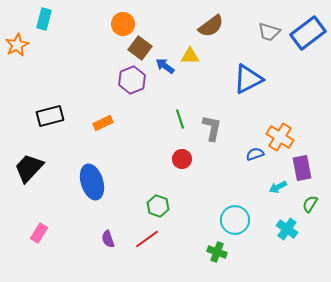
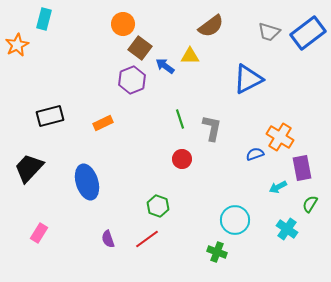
blue ellipse: moved 5 px left
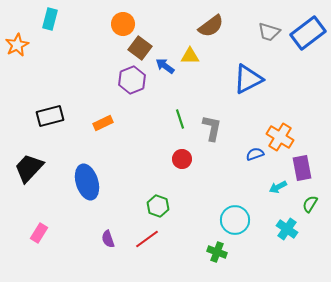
cyan rectangle: moved 6 px right
